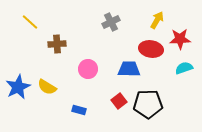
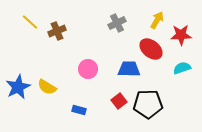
gray cross: moved 6 px right, 1 px down
red star: moved 1 px right, 4 px up
brown cross: moved 13 px up; rotated 18 degrees counterclockwise
red ellipse: rotated 30 degrees clockwise
cyan semicircle: moved 2 px left
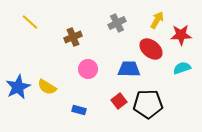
brown cross: moved 16 px right, 6 px down
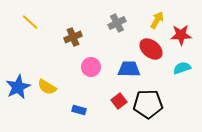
pink circle: moved 3 px right, 2 px up
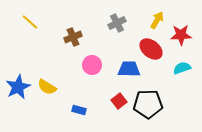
pink circle: moved 1 px right, 2 px up
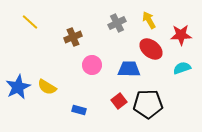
yellow arrow: moved 8 px left; rotated 60 degrees counterclockwise
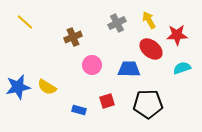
yellow line: moved 5 px left
red star: moved 4 px left
blue star: rotated 15 degrees clockwise
red square: moved 12 px left; rotated 21 degrees clockwise
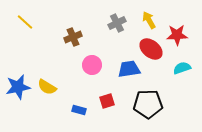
blue trapezoid: rotated 10 degrees counterclockwise
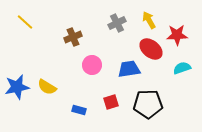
blue star: moved 1 px left
red square: moved 4 px right, 1 px down
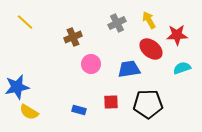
pink circle: moved 1 px left, 1 px up
yellow semicircle: moved 18 px left, 25 px down
red square: rotated 14 degrees clockwise
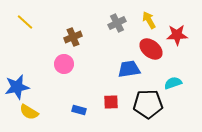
pink circle: moved 27 px left
cyan semicircle: moved 9 px left, 15 px down
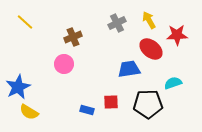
blue star: moved 1 px right; rotated 15 degrees counterclockwise
blue rectangle: moved 8 px right
